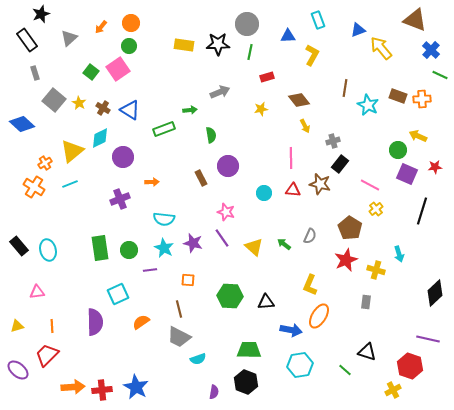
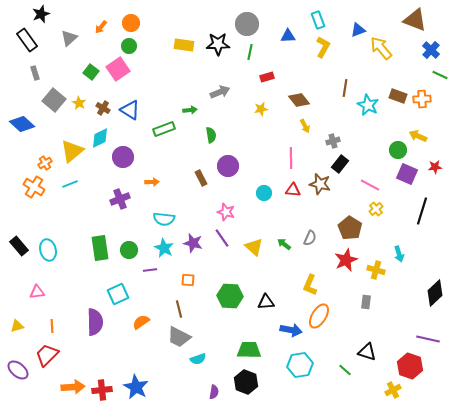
yellow L-shape at (312, 55): moved 11 px right, 8 px up
gray semicircle at (310, 236): moved 2 px down
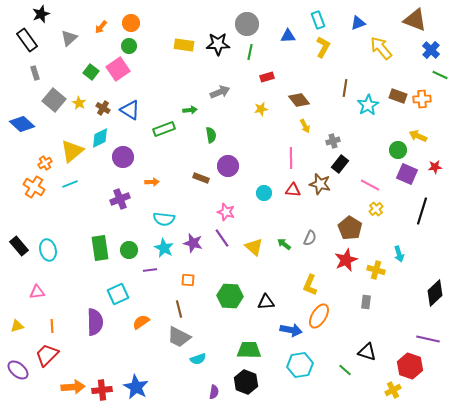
blue triangle at (358, 30): moved 7 px up
cyan star at (368, 105): rotated 15 degrees clockwise
brown rectangle at (201, 178): rotated 42 degrees counterclockwise
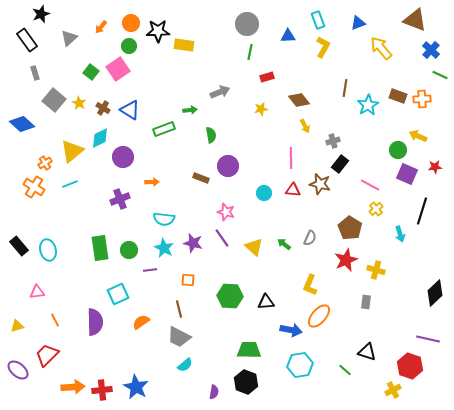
black star at (218, 44): moved 60 px left, 13 px up
cyan arrow at (399, 254): moved 1 px right, 20 px up
orange ellipse at (319, 316): rotated 10 degrees clockwise
orange line at (52, 326): moved 3 px right, 6 px up; rotated 24 degrees counterclockwise
cyan semicircle at (198, 359): moved 13 px left, 6 px down; rotated 21 degrees counterclockwise
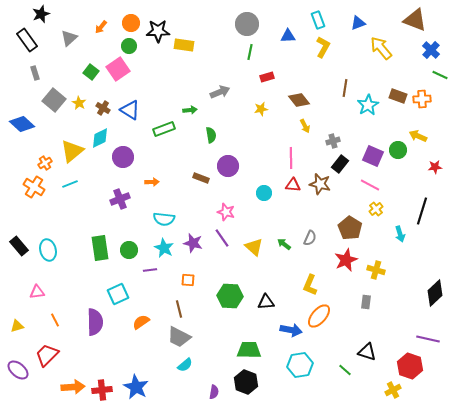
purple square at (407, 174): moved 34 px left, 18 px up
red triangle at (293, 190): moved 5 px up
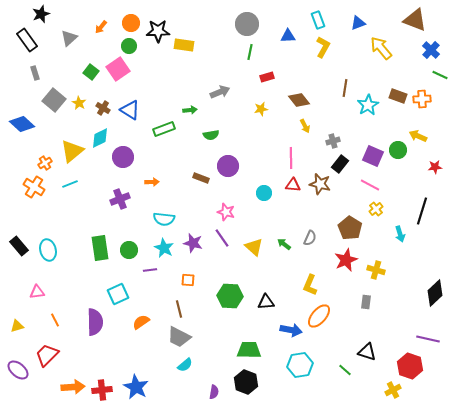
green semicircle at (211, 135): rotated 91 degrees clockwise
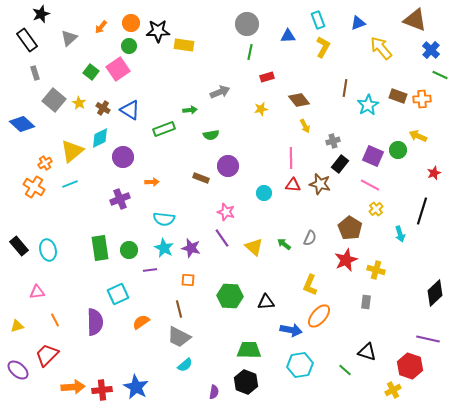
red star at (435, 167): moved 1 px left, 6 px down; rotated 16 degrees counterclockwise
purple star at (193, 243): moved 2 px left, 5 px down
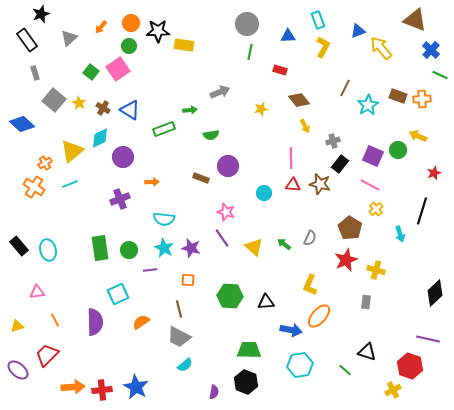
blue triangle at (358, 23): moved 8 px down
red rectangle at (267, 77): moved 13 px right, 7 px up; rotated 32 degrees clockwise
brown line at (345, 88): rotated 18 degrees clockwise
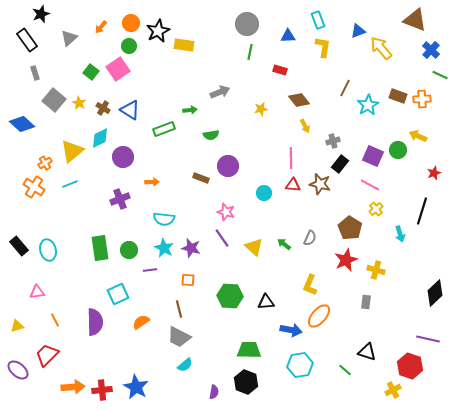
black star at (158, 31): rotated 25 degrees counterclockwise
yellow L-shape at (323, 47): rotated 20 degrees counterclockwise
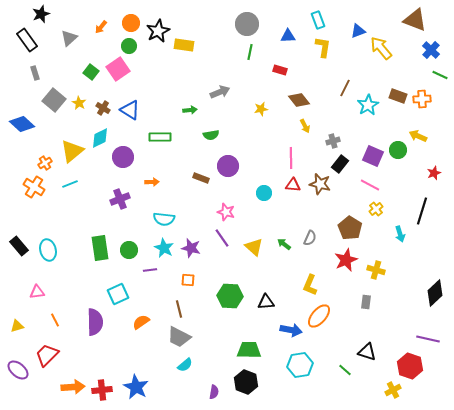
green rectangle at (164, 129): moved 4 px left, 8 px down; rotated 20 degrees clockwise
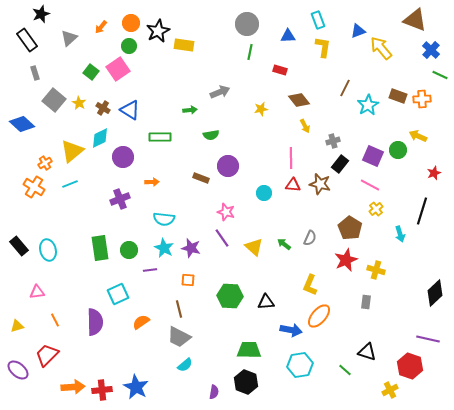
yellow cross at (393, 390): moved 3 px left
